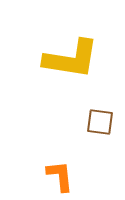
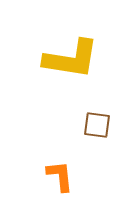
brown square: moved 3 px left, 3 px down
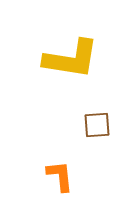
brown square: rotated 12 degrees counterclockwise
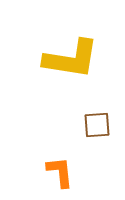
orange L-shape: moved 4 px up
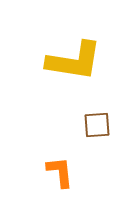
yellow L-shape: moved 3 px right, 2 px down
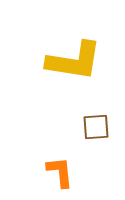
brown square: moved 1 px left, 2 px down
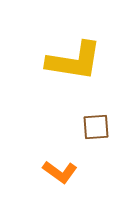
orange L-shape: rotated 132 degrees clockwise
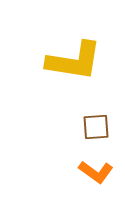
orange L-shape: moved 36 px right
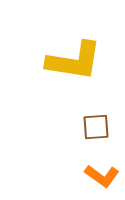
orange L-shape: moved 6 px right, 4 px down
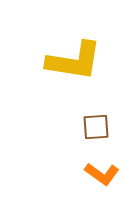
orange L-shape: moved 2 px up
